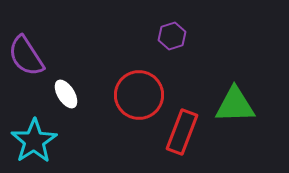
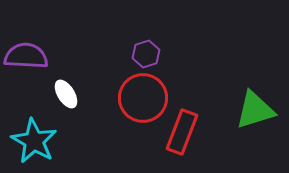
purple hexagon: moved 26 px left, 18 px down
purple semicircle: rotated 126 degrees clockwise
red circle: moved 4 px right, 3 px down
green triangle: moved 20 px right, 5 px down; rotated 15 degrees counterclockwise
cyan star: rotated 9 degrees counterclockwise
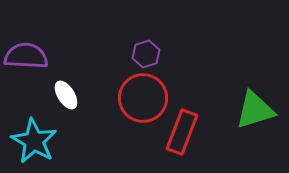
white ellipse: moved 1 px down
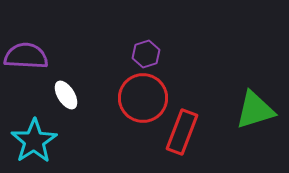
cyan star: rotated 9 degrees clockwise
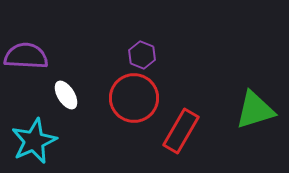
purple hexagon: moved 4 px left, 1 px down; rotated 20 degrees counterclockwise
red circle: moved 9 px left
red rectangle: moved 1 px left, 1 px up; rotated 9 degrees clockwise
cyan star: rotated 9 degrees clockwise
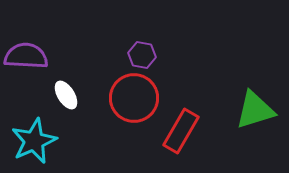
purple hexagon: rotated 12 degrees counterclockwise
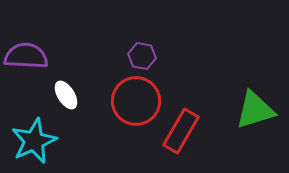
purple hexagon: moved 1 px down
red circle: moved 2 px right, 3 px down
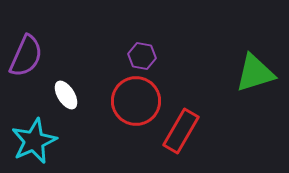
purple semicircle: rotated 111 degrees clockwise
green triangle: moved 37 px up
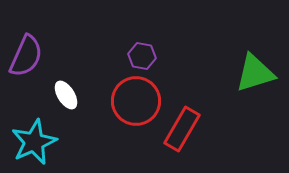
red rectangle: moved 1 px right, 2 px up
cyan star: moved 1 px down
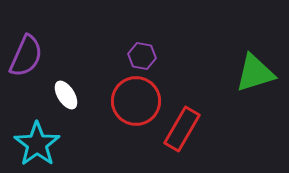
cyan star: moved 3 px right, 2 px down; rotated 12 degrees counterclockwise
